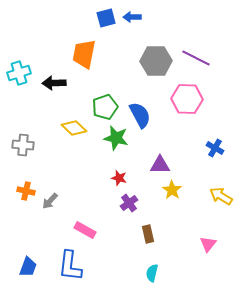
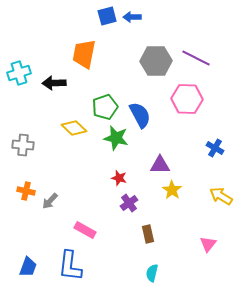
blue square: moved 1 px right, 2 px up
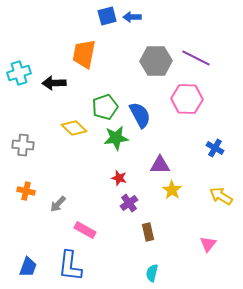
green star: rotated 20 degrees counterclockwise
gray arrow: moved 8 px right, 3 px down
brown rectangle: moved 2 px up
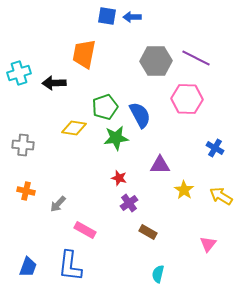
blue square: rotated 24 degrees clockwise
yellow diamond: rotated 35 degrees counterclockwise
yellow star: moved 12 px right
brown rectangle: rotated 48 degrees counterclockwise
cyan semicircle: moved 6 px right, 1 px down
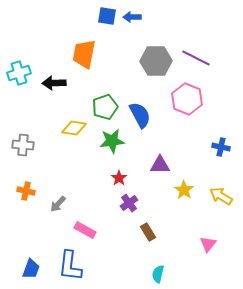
pink hexagon: rotated 20 degrees clockwise
green star: moved 4 px left, 3 px down
blue cross: moved 6 px right, 1 px up; rotated 18 degrees counterclockwise
red star: rotated 21 degrees clockwise
brown rectangle: rotated 30 degrees clockwise
blue trapezoid: moved 3 px right, 2 px down
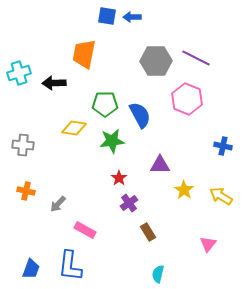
green pentagon: moved 3 px up; rotated 20 degrees clockwise
blue cross: moved 2 px right, 1 px up
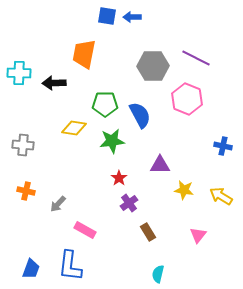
gray hexagon: moved 3 px left, 5 px down
cyan cross: rotated 20 degrees clockwise
yellow star: rotated 24 degrees counterclockwise
pink triangle: moved 10 px left, 9 px up
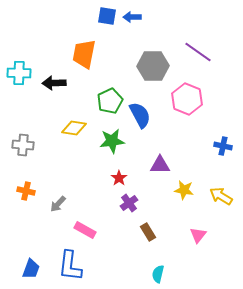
purple line: moved 2 px right, 6 px up; rotated 8 degrees clockwise
green pentagon: moved 5 px right, 3 px up; rotated 25 degrees counterclockwise
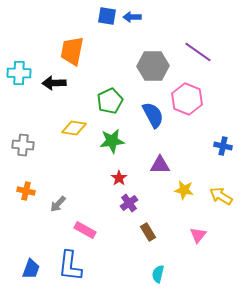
orange trapezoid: moved 12 px left, 3 px up
blue semicircle: moved 13 px right
